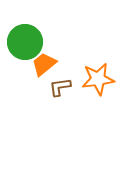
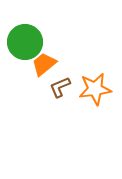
orange star: moved 3 px left, 10 px down
brown L-shape: rotated 15 degrees counterclockwise
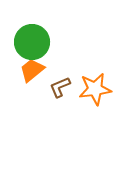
green circle: moved 7 px right
orange trapezoid: moved 12 px left, 6 px down
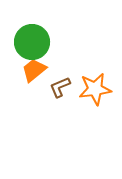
orange trapezoid: moved 2 px right
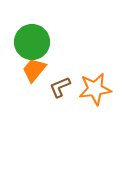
orange trapezoid: rotated 12 degrees counterclockwise
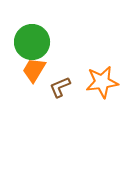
orange trapezoid: rotated 8 degrees counterclockwise
orange star: moved 7 px right, 7 px up
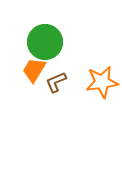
green circle: moved 13 px right
brown L-shape: moved 4 px left, 5 px up
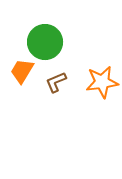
orange trapezoid: moved 12 px left, 1 px down
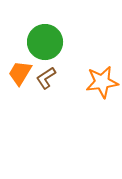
orange trapezoid: moved 2 px left, 2 px down
brown L-shape: moved 10 px left, 4 px up; rotated 10 degrees counterclockwise
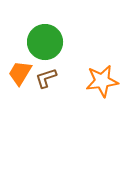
brown L-shape: rotated 15 degrees clockwise
orange star: moved 1 px up
